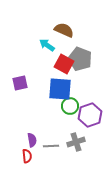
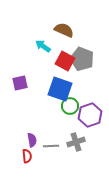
cyan arrow: moved 4 px left, 1 px down
gray pentagon: moved 2 px right
red square: moved 1 px right, 3 px up
blue square: rotated 15 degrees clockwise
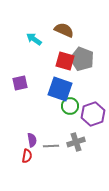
cyan arrow: moved 9 px left, 7 px up
red square: rotated 12 degrees counterclockwise
purple hexagon: moved 3 px right, 1 px up
red semicircle: rotated 16 degrees clockwise
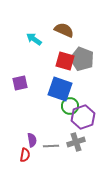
purple hexagon: moved 10 px left, 3 px down
red semicircle: moved 2 px left, 1 px up
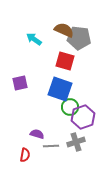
gray pentagon: moved 3 px left, 21 px up; rotated 15 degrees counterclockwise
green circle: moved 1 px down
purple semicircle: moved 5 px right, 6 px up; rotated 64 degrees counterclockwise
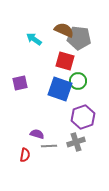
green circle: moved 8 px right, 26 px up
gray line: moved 2 px left
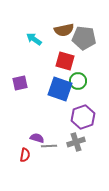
brown semicircle: rotated 144 degrees clockwise
gray pentagon: moved 5 px right
purple semicircle: moved 4 px down
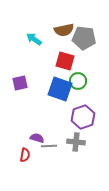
gray cross: rotated 24 degrees clockwise
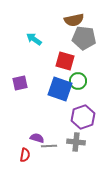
brown semicircle: moved 10 px right, 10 px up
